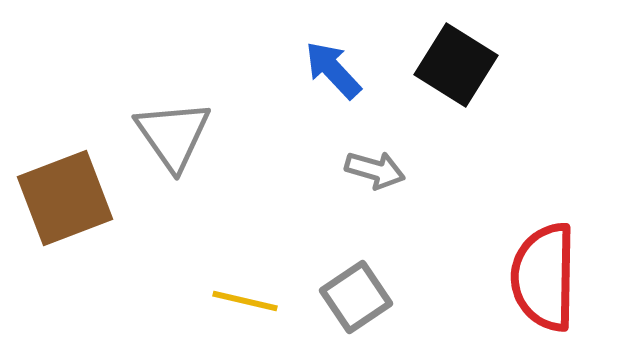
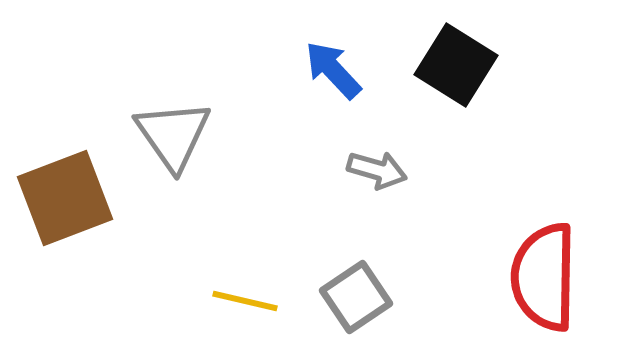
gray arrow: moved 2 px right
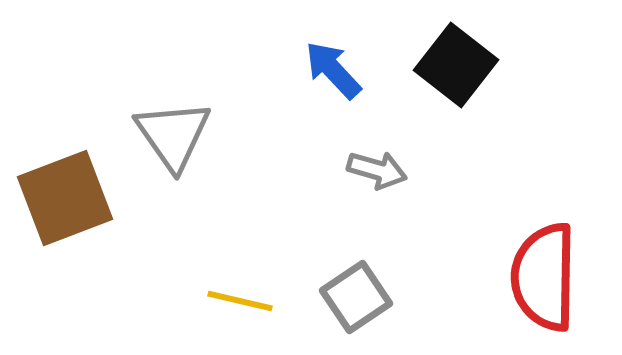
black square: rotated 6 degrees clockwise
yellow line: moved 5 px left
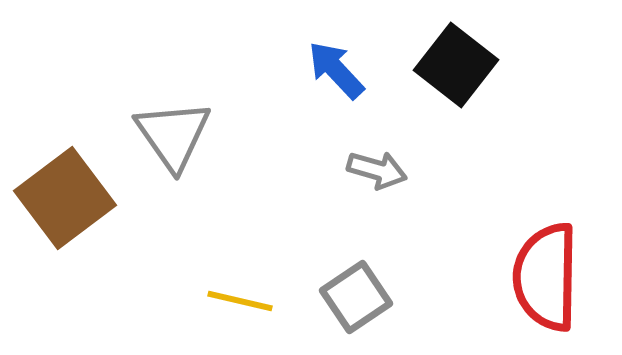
blue arrow: moved 3 px right
brown square: rotated 16 degrees counterclockwise
red semicircle: moved 2 px right
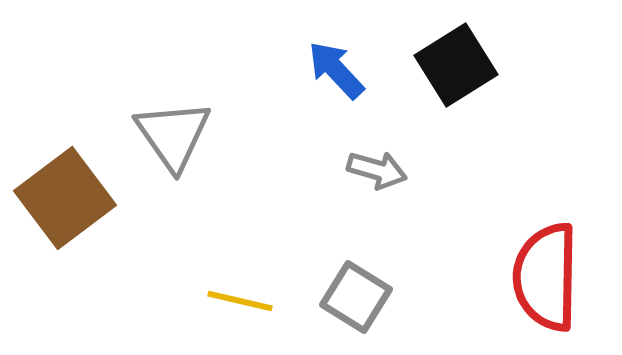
black square: rotated 20 degrees clockwise
gray square: rotated 24 degrees counterclockwise
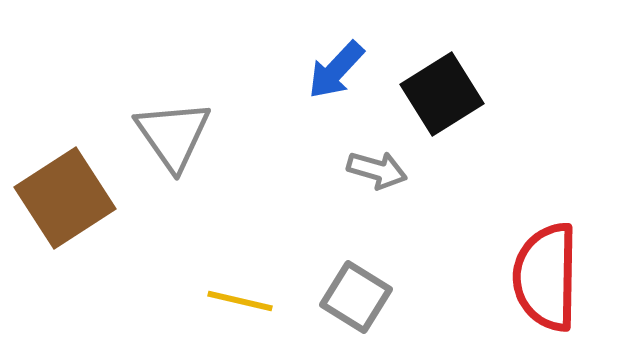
black square: moved 14 px left, 29 px down
blue arrow: rotated 94 degrees counterclockwise
brown square: rotated 4 degrees clockwise
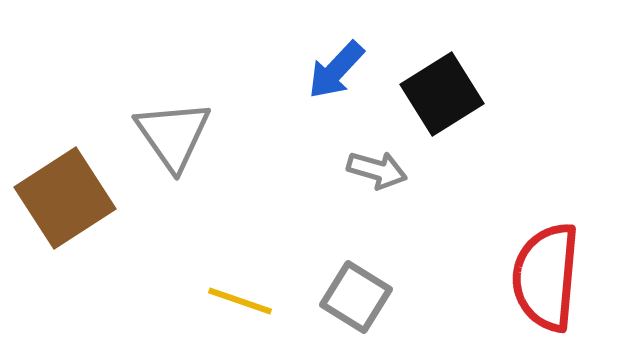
red semicircle: rotated 4 degrees clockwise
yellow line: rotated 6 degrees clockwise
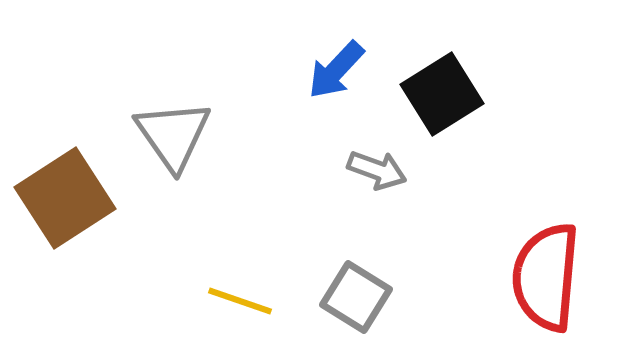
gray arrow: rotated 4 degrees clockwise
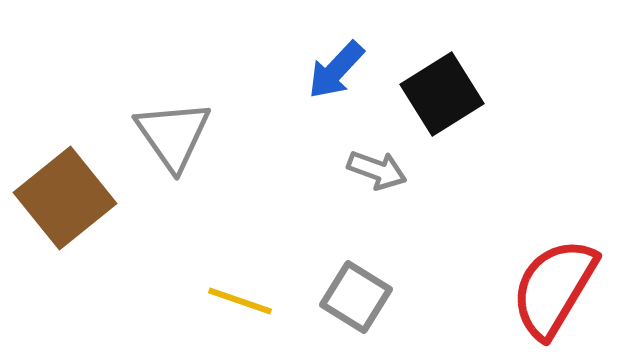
brown square: rotated 6 degrees counterclockwise
red semicircle: moved 8 px right, 11 px down; rotated 26 degrees clockwise
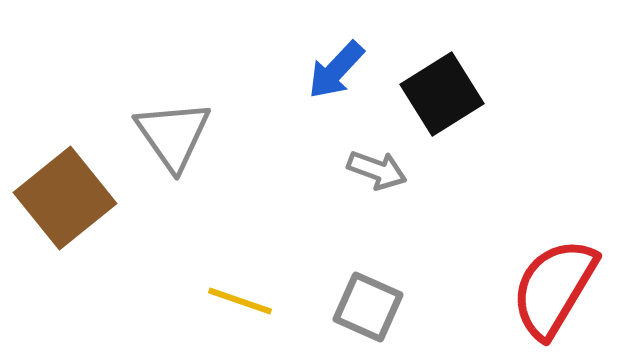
gray square: moved 12 px right, 10 px down; rotated 8 degrees counterclockwise
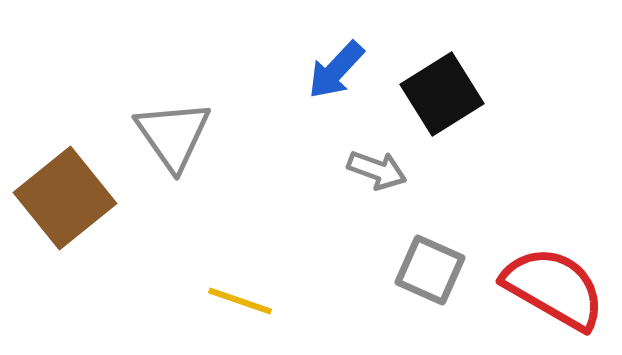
red semicircle: rotated 89 degrees clockwise
gray square: moved 62 px right, 37 px up
